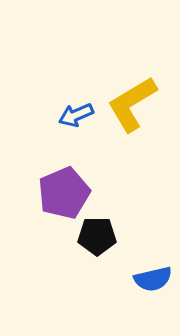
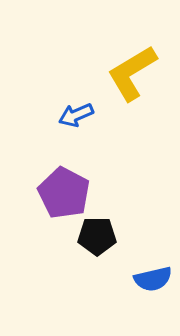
yellow L-shape: moved 31 px up
purple pentagon: rotated 21 degrees counterclockwise
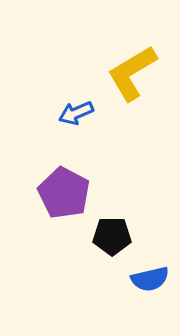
blue arrow: moved 2 px up
black pentagon: moved 15 px right
blue semicircle: moved 3 px left
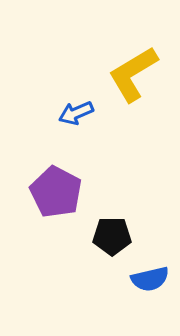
yellow L-shape: moved 1 px right, 1 px down
purple pentagon: moved 8 px left, 1 px up
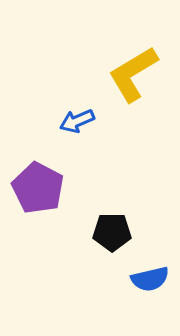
blue arrow: moved 1 px right, 8 px down
purple pentagon: moved 18 px left, 4 px up
black pentagon: moved 4 px up
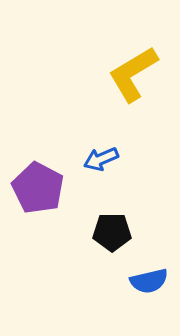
blue arrow: moved 24 px right, 38 px down
blue semicircle: moved 1 px left, 2 px down
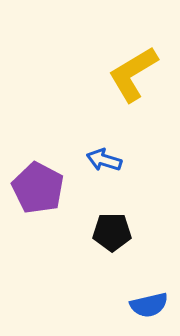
blue arrow: moved 3 px right, 1 px down; rotated 40 degrees clockwise
blue semicircle: moved 24 px down
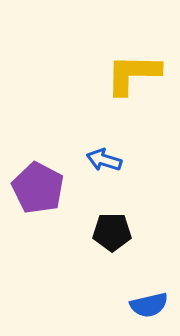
yellow L-shape: rotated 32 degrees clockwise
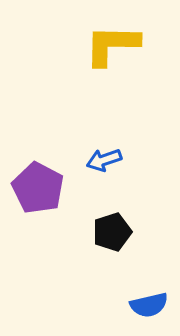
yellow L-shape: moved 21 px left, 29 px up
blue arrow: rotated 36 degrees counterclockwise
black pentagon: rotated 18 degrees counterclockwise
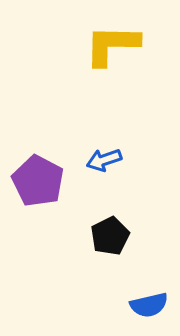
purple pentagon: moved 7 px up
black pentagon: moved 2 px left, 4 px down; rotated 9 degrees counterclockwise
